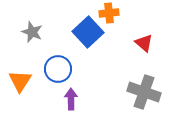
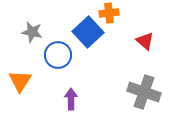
gray star: rotated 10 degrees counterclockwise
red triangle: moved 1 px right, 2 px up
blue circle: moved 14 px up
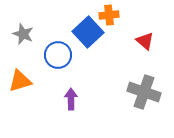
orange cross: moved 2 px down
gray star: moved 9 px left, 2 px down; rotated 10 degrees clockwise
orange triangle: rotated 40 degrees clockwise
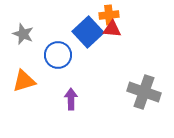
red triangle: moved 33 px left, 12 px up; rotated 36 degrees counterclockwise
orange triangle: moved 4 px right
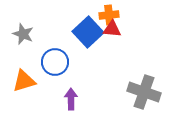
blue circle: moved 3 px left, 7 px down
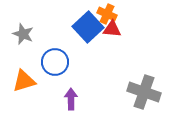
orange cross: moved 2 px left, 1 px up; rotated 30 degrees clockwise
blue square: moved 5 px up
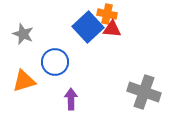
orange cross: rotated 12 degrees counterclockwise
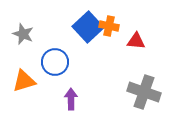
orange cross: moved 2 px right, 12 px down
red triangle: moved 24 px right, 12 px down
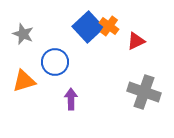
orange cross: rotated 24 degrees clockwise
red triangle: rotated 30 degrees counterclockwise
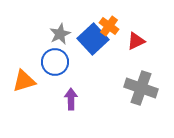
blue square: moved 5 px right, 12 px down
gray star: moved 37 px right; rotated 25 degrees clockwise
gray cross: moved 3 px left, 4 px up
